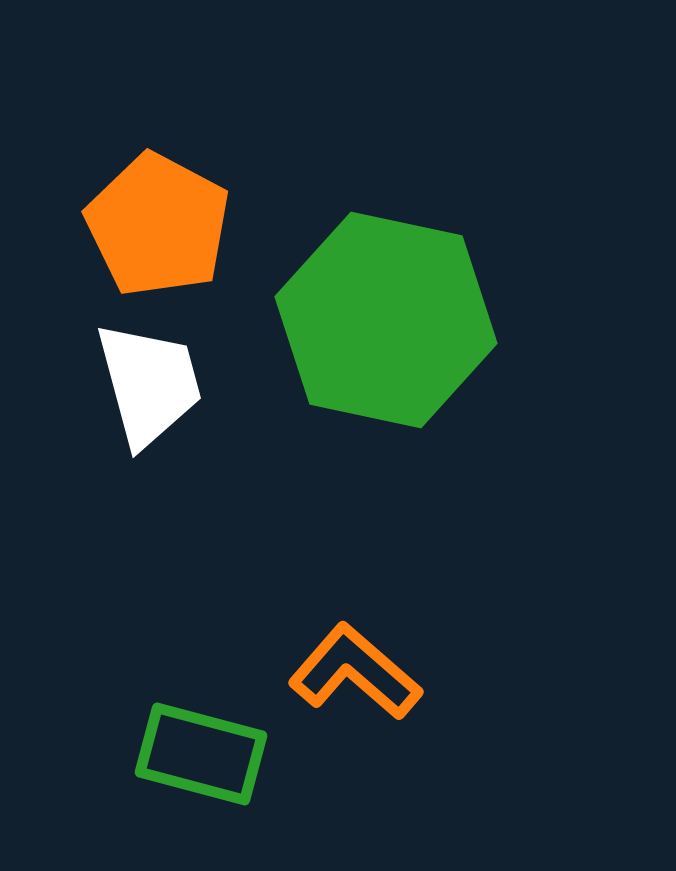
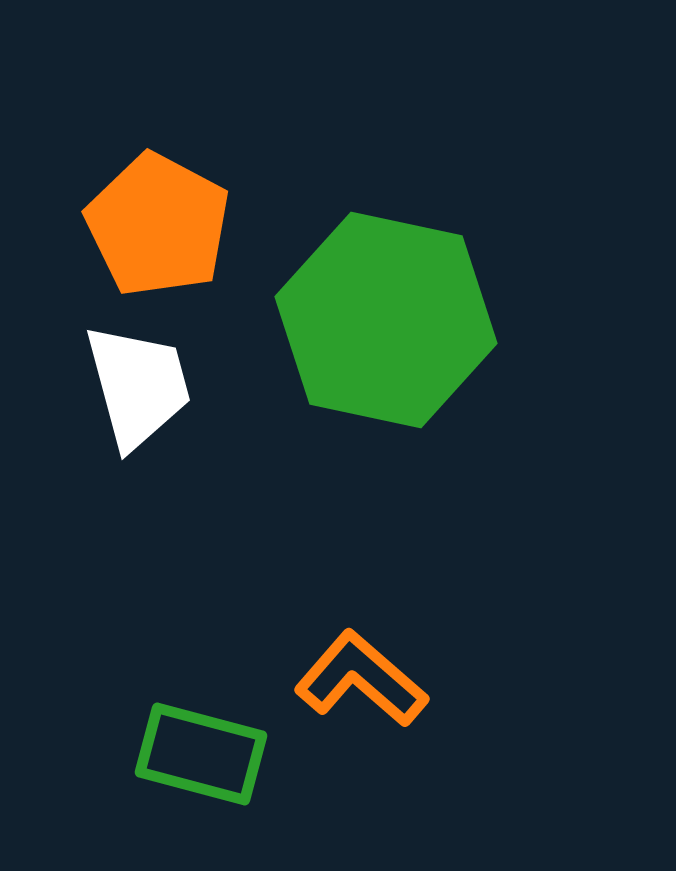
white trapezoid: moved 11 px left, 2 px down
orange L-shape: moved 6 px right, 7 px down
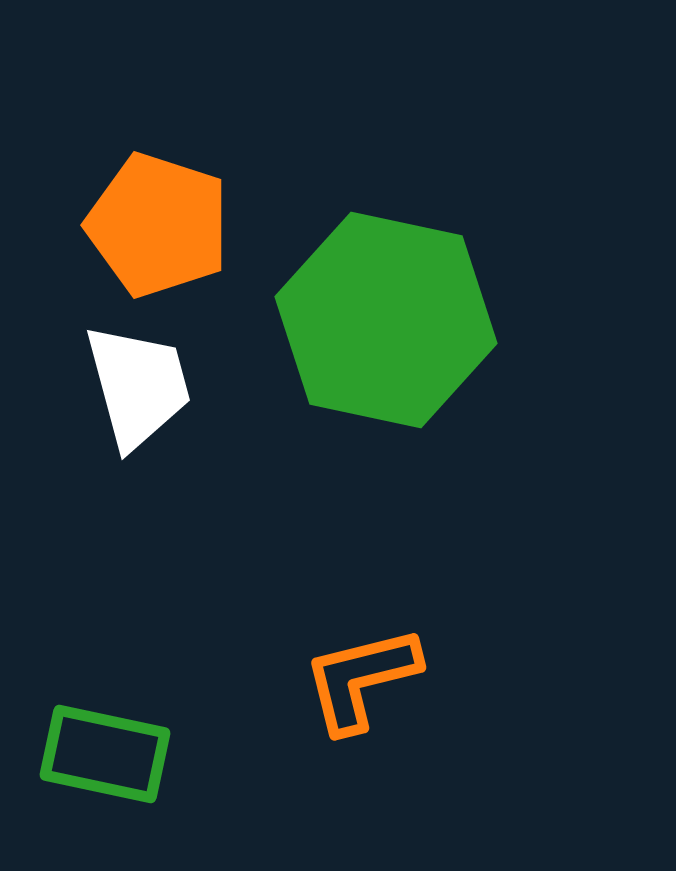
orange pentagon: rotated 10 degrees counterclockwise
orange L-shape: rotated 55 degrees counterclockwise
green rectangle: moved 96 px left; rotated 3 degrees counterclockwise
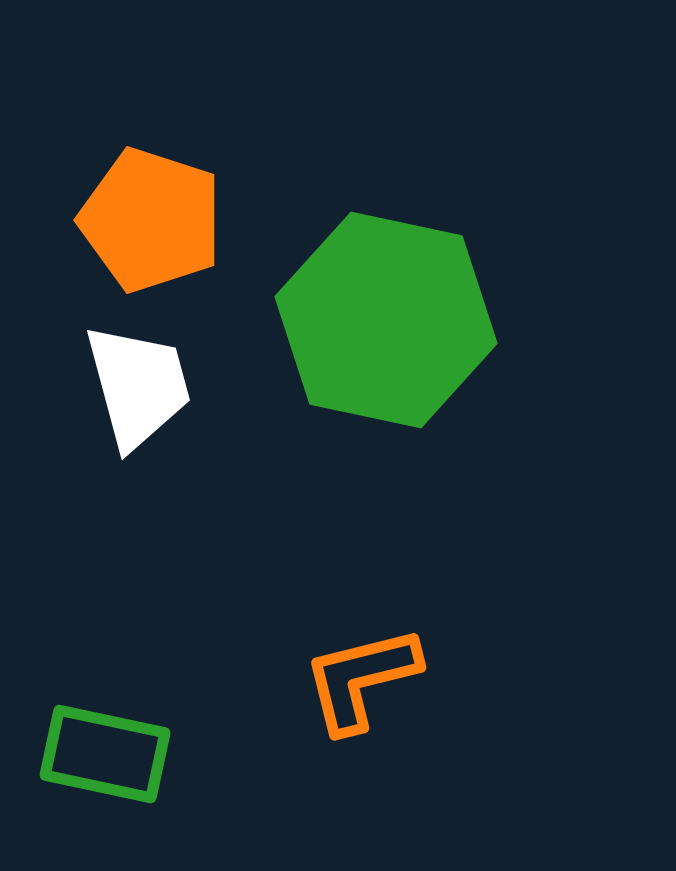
orange pentagon: moved 7 px left, 5 px up
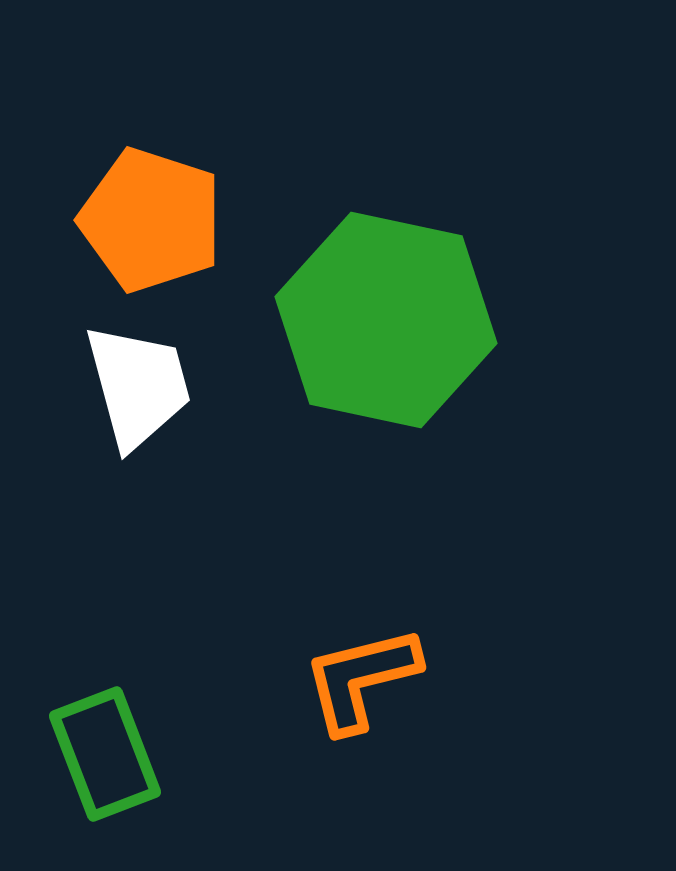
green rectangle: rotated 57 degrees clockwise
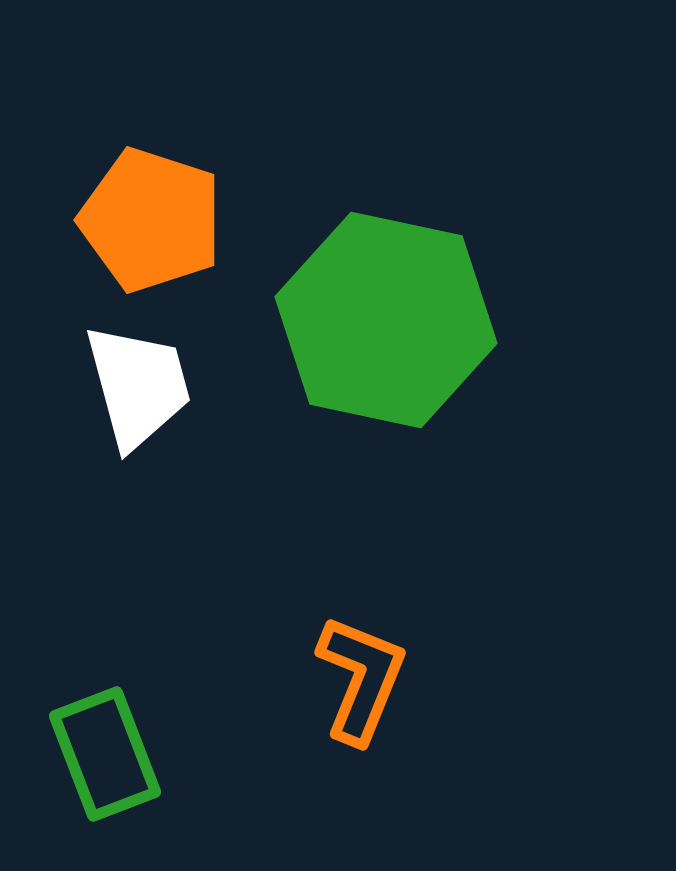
orange L-shape: rotated 126 degrees clockwise
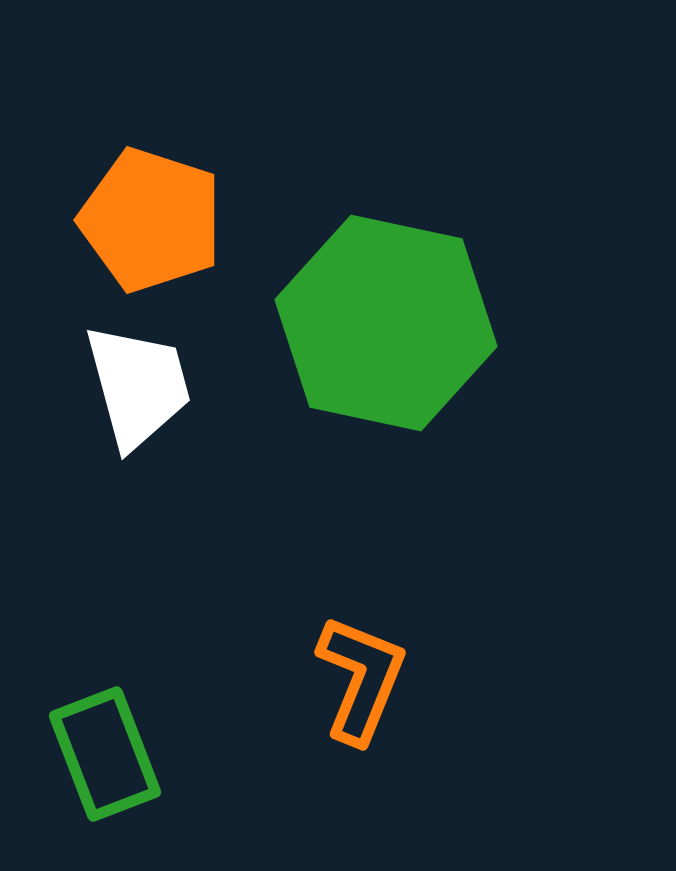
green hexagon: moved 3 px down
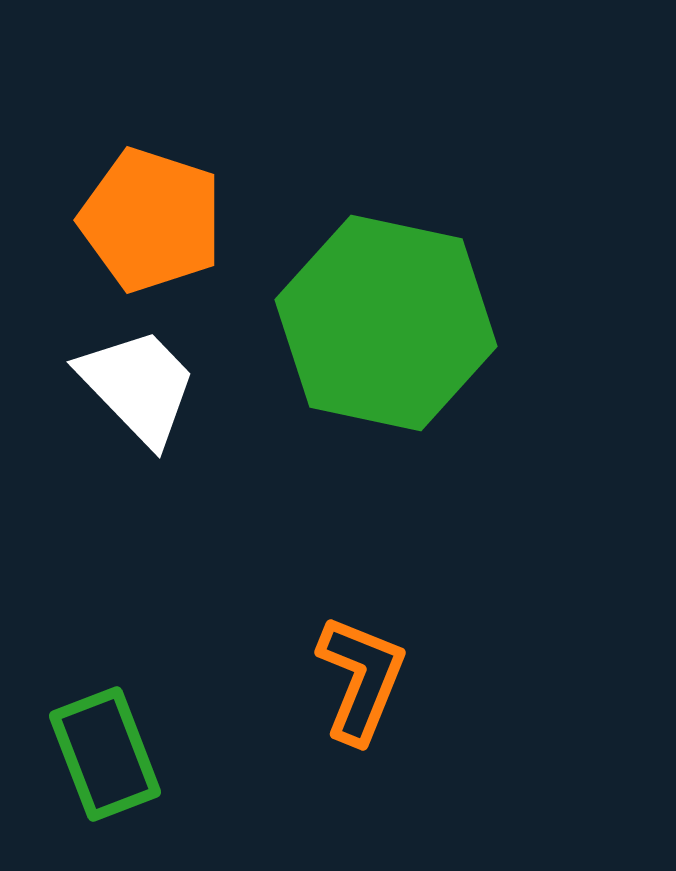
white trapezoid: rotated 29 degrees counterclockwise
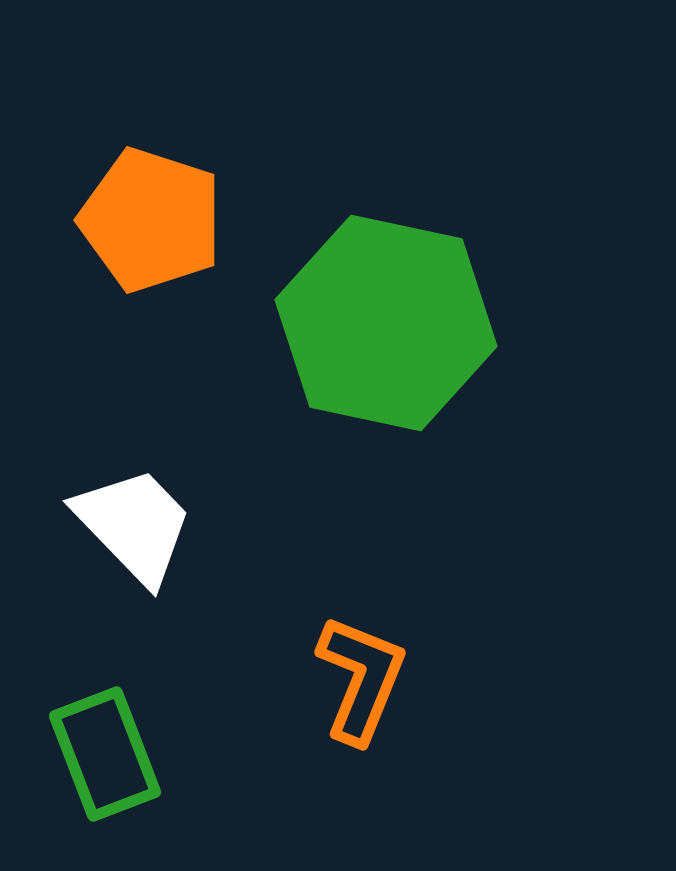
white trapezoid: moved 4 px left, 139 px down
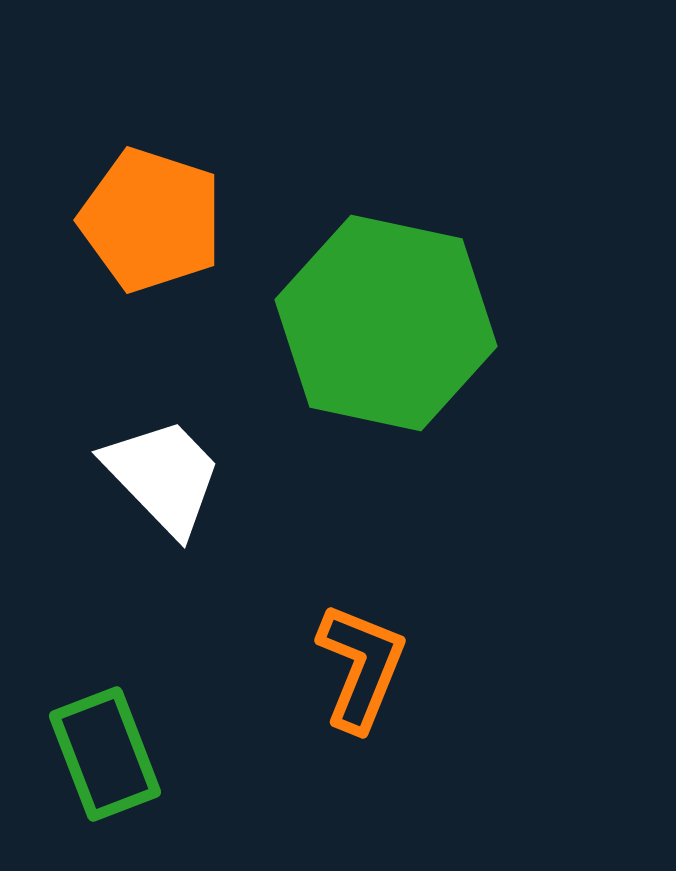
white trapezoid: moved 29 px right, 49 px up
orange L-shape: moved 12 px up
